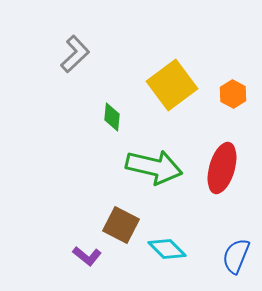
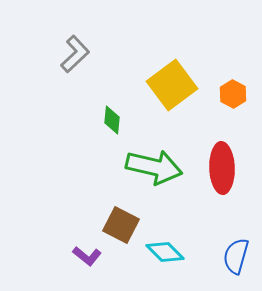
green diamond: moved 3 px down
red ellipse: rotated 18 degrees counterclockwise
cyan diamond: moved 2 px left, 3 px down
blue semicircle: rotated 6 degrees counterclockwise
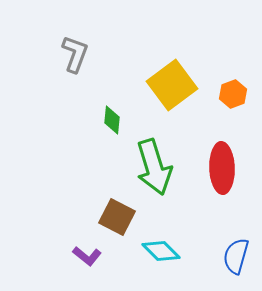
gray L-shape: rotated 27 degrees counterclockwise
orange hexagon: rotated 12 degrees clockwise
green arrow: rotated 60 degrees clockwise
brown square: moved 4 px left, 8 px up
cyan diamond: moved 4 px left, 1 px up
